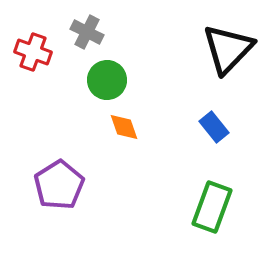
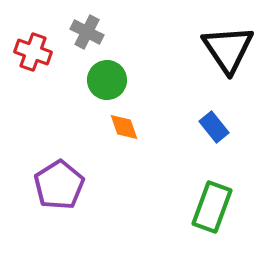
black triangle: rotated 18 degrees counterclockwise
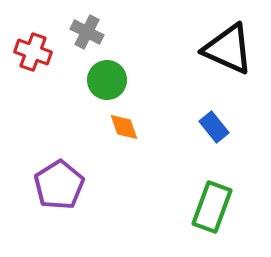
black triangle: rotated 32 degrees counterclockwise
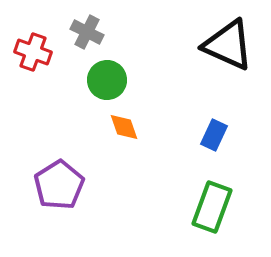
black triangle: moved 4 px up
blue rectangle: moved 8 px down; rotated 64 degrees clockwise
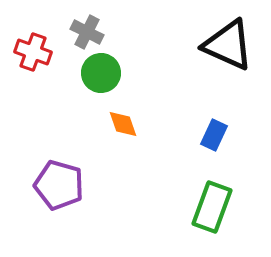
green circle: moved 6 px left, 7 px up
orange diamond: moved 1 px left, 3 px up
purple pentagon: rotated 24 degrees counterclockwise
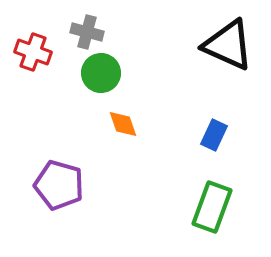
gray cross: rotated 12 degrees counterclockwise
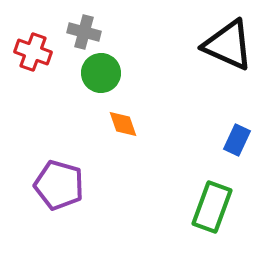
gray cross: moved 3 px left
blue rectangle: moved 23 px right, 5 px down
